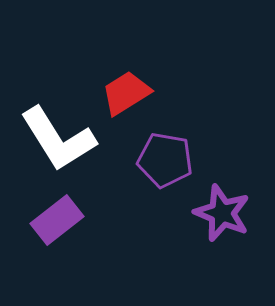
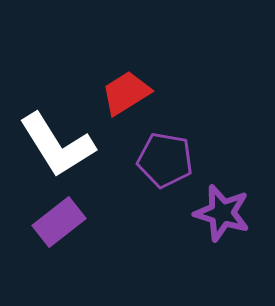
white L-shape: moved 1 px left, 6 px down
purple star: rotated 6 degrees counterclockwise
purple rectangle: moved 2 px right, 2 px down
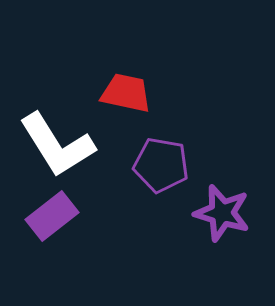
red trapezoid: rotated 44 degrees clockwise
purple pentagon: moved 4 px left, 5 px down
purple rectangle: moved 7 px left, 6 px up
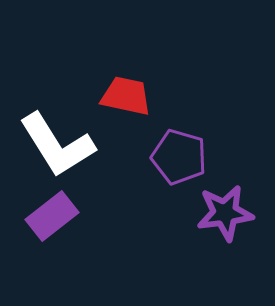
red trapezoid: moved 3 px down
purple pentagon: moved 18 px right, 8 px up; rotated 6 degrees clockwise
purple star: moved 3 px right; rotated 24 degrees counterclockwise
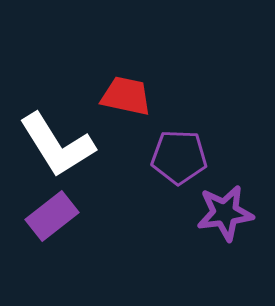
purple pentagon: rotated 14 degrees counterclockwise
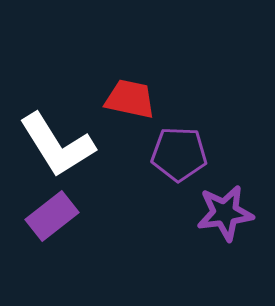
red trapezoid: moved 4 px right, 3 px down
purple pentagon: moved 3 px up
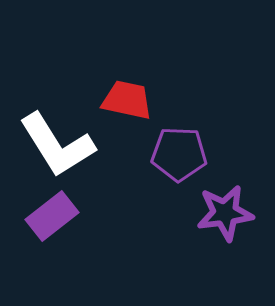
red trapezoid: moved 3 px left, 1 px down
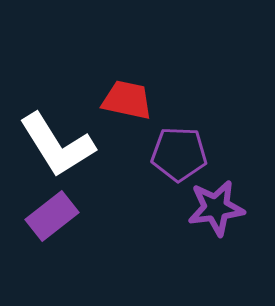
purple star: moved 9 px left, 5 px up
